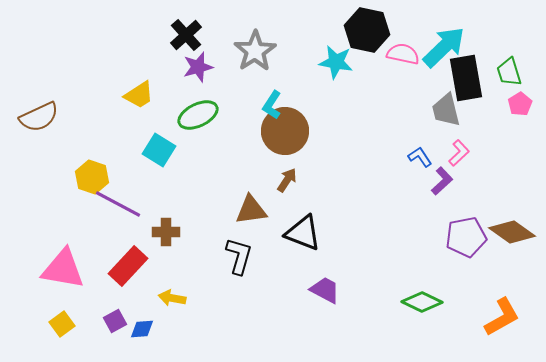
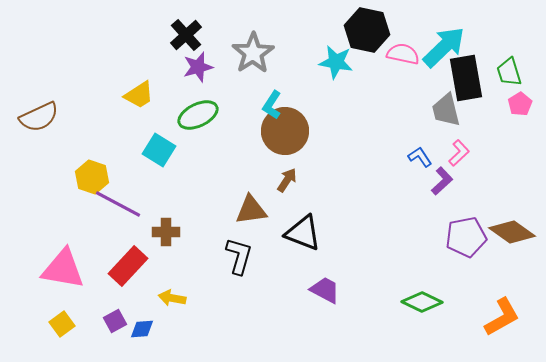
gray star: moved 2 px left, 2 px down
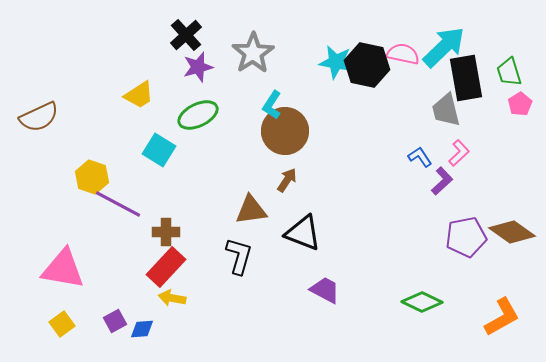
black hexagon: moved 35 px down
red rectangle: moved 38 px right, 1 px down
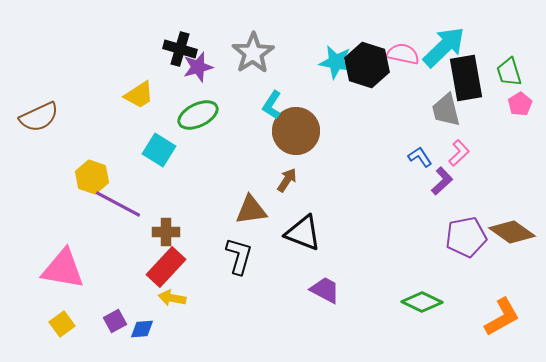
black cross: moved 6 px left, 14 px down; rotated 32 degrees counterclockwise
black hexagon: rotated 6 degrees clockwise
brown circle: moved 11 px right
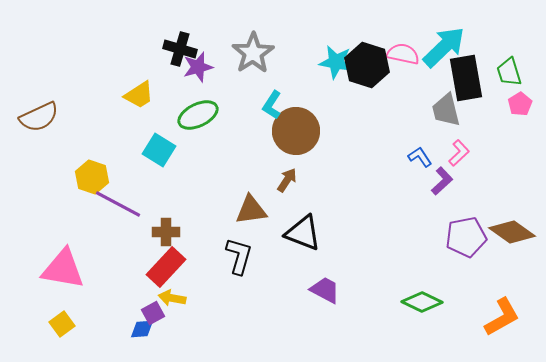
purple square: moved 38 px right, 8 px up
